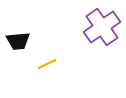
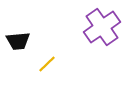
yellow line: rotated 18 degrees counterclockwise
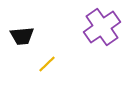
black trapezoid: moved 4 px right, 5 px up
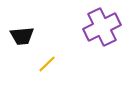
purple cross: rotated 9 degrees clockwise
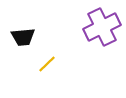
black trapezoid: moved 1 px right, 1 px down
